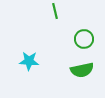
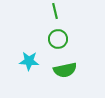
green circle: moved 26 px left
green semicircle: moved 17 px left
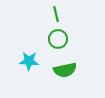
green line: moved 1 px right, 3 px down
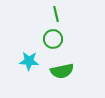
green circle: moved 5 px left
green semicircle: moved 3 px left, 1 px down
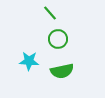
green line: moved 6 px left, 1 px up; rotated 28 degrees counterclockwise
green circle: moved 5 px right
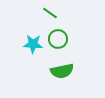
green line: rotated 14 degrees counterclockwise
cyan star: moved 4 px right, 17 px up
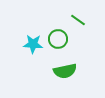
green line: moved 28 px right, 7 px down
green semicircle: moved 3 px right
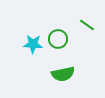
green line: moved 9 px right, 5 px down
green semicircle: moved 2 px left, 3 px down
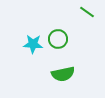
green line: moved 13 px up
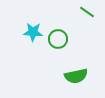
cyan star: moved 12 px up
green semicircle: moved 13 px right, 2 px down
